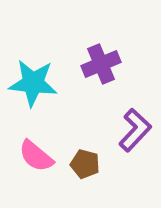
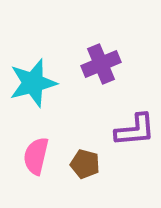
cyan star: rotated 21 degrees counterclockwise
purple L-shape: rotated 42 degrees clockwise
pink semicircle: rotated 63 degrees clockwise
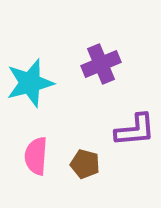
cyan star: moved 3 px left
pink semicircle: rotated 9 degrees counterclockwise
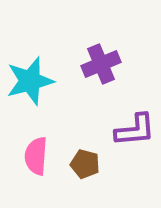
cyan star: moved 2 px up
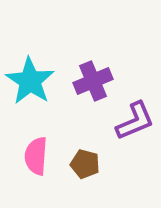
purple cross: moved 8 px left, 17 px down
cyan star: rotated 24 degrees counterclockwise
purple L-shape: moved 9 px up; rotated 18 degrees counterclockwise
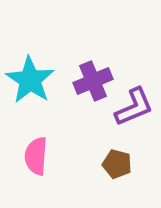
cyan star: moved 1 px up
purple L-shape: moved 1 px left, 14 px up
brown pentagon: moved 32 px right
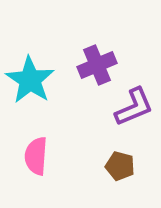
purple cross: moved 4 px right, 16 px up
brown pentagon: moved 3 px right, 2 px down
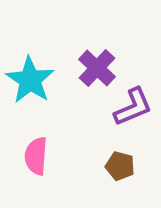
purple cross: moved 3 px down; rotated 24 degrees counterclockwise
purple L-shape: moved 1 px left
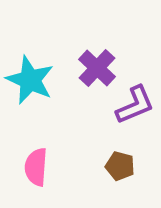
cyan star: rotated 9 degrees counterclockwise
purple L-shape: moved 2 px right, 2 px up
pink semicircle: moved 11 px down
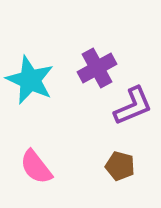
purple cross: rotated 18 degrees clockwise
purple L-shape: moved 2 px left, 1 px down
pink semicircle: rotated 42 degrees counterclockwise
